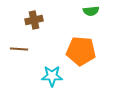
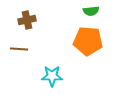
brown cross: moved 7 px left
orange pentagon: moved 7 px right, 10 px up
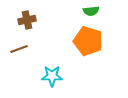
orange pentagon: rotated 12 degrees clockwise
brown line: rotated 24 degrees counterclockwise
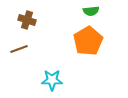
brown cross: rotated 30 degrees clockwise
orange pentagon: rotated 24 degrees clockwise
cyan star: moved 4 px down
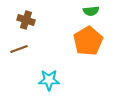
brown cross: moved 1 px left
cyan star: moved 3 px left
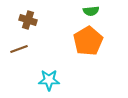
brown cross: moved 2 px right
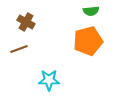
brown cross: moved 2 px left, 2 px down; rotated 12 degrees clockwise
orange pentagon: rotated 16 degrees clockwise
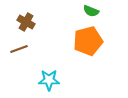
green semicircle: rotated 28 degrees clockwise
